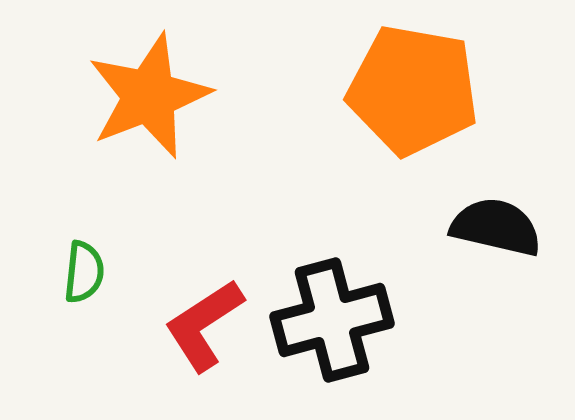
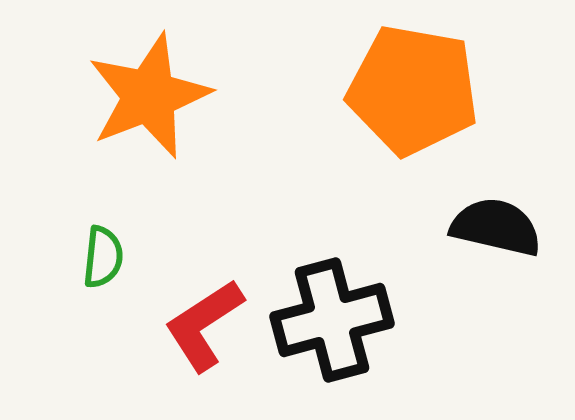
green semicircle: moved 19 px right, 15 px up
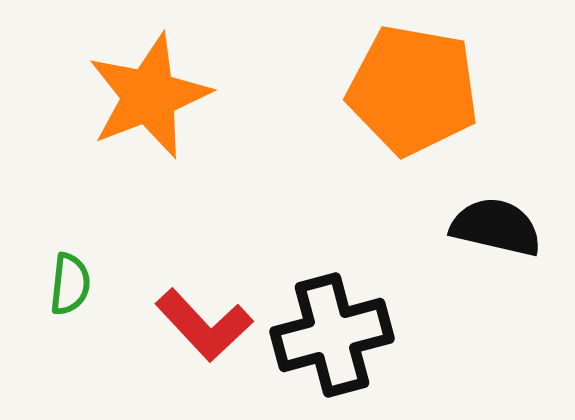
green semicircle: moved 33 px left, 27 px down
black cross: moved 15 px down
red L-shape: rotated 100 degrees counterclockwise
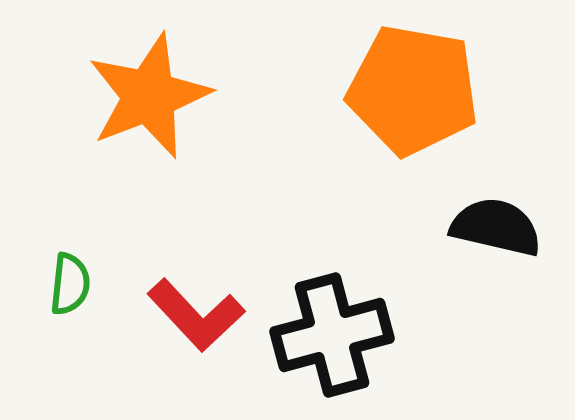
red L-shape: moved 8 px left, 10 px up
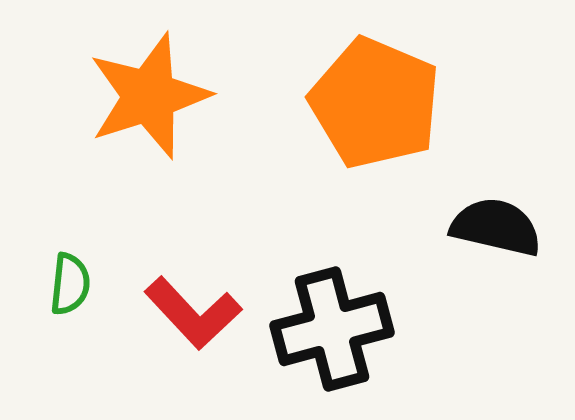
orange pentagon: moved 38 px left, 13 px down; rotated 13 degrees clockwise
orange star: rotated 3 degrees clockwise
red L-shape: moved 3 px left, 2 px up
black cross: moved 6 px up
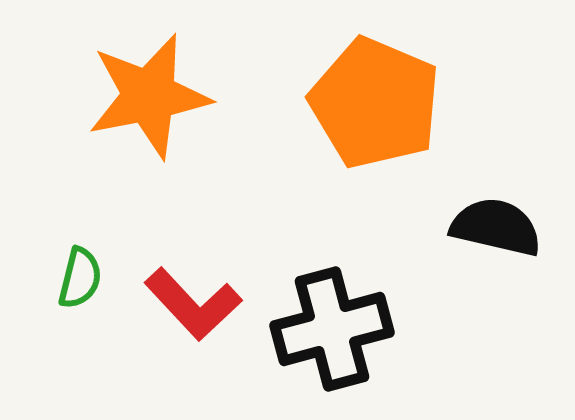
orange star: rotated 7 degrees clockwise
green semicircle: moved 10 px right, 6 px up; rotated 8 degrees clockwise
red L-shape: moved 9 px up
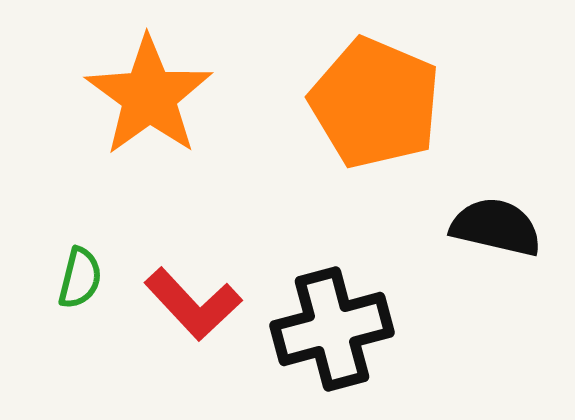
orange star: rotated 25 degrees counterclockwise
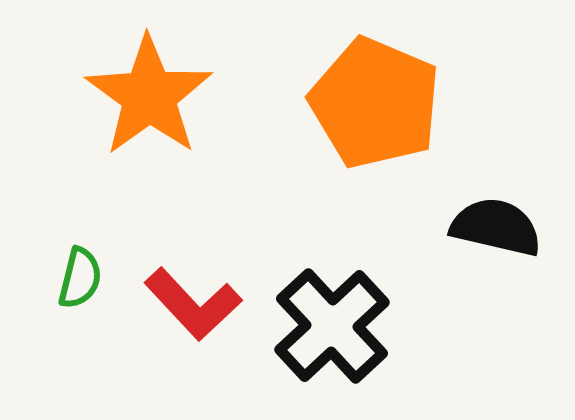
black cross: moved 3 px up; rotated 28 degrees counterclockwise
